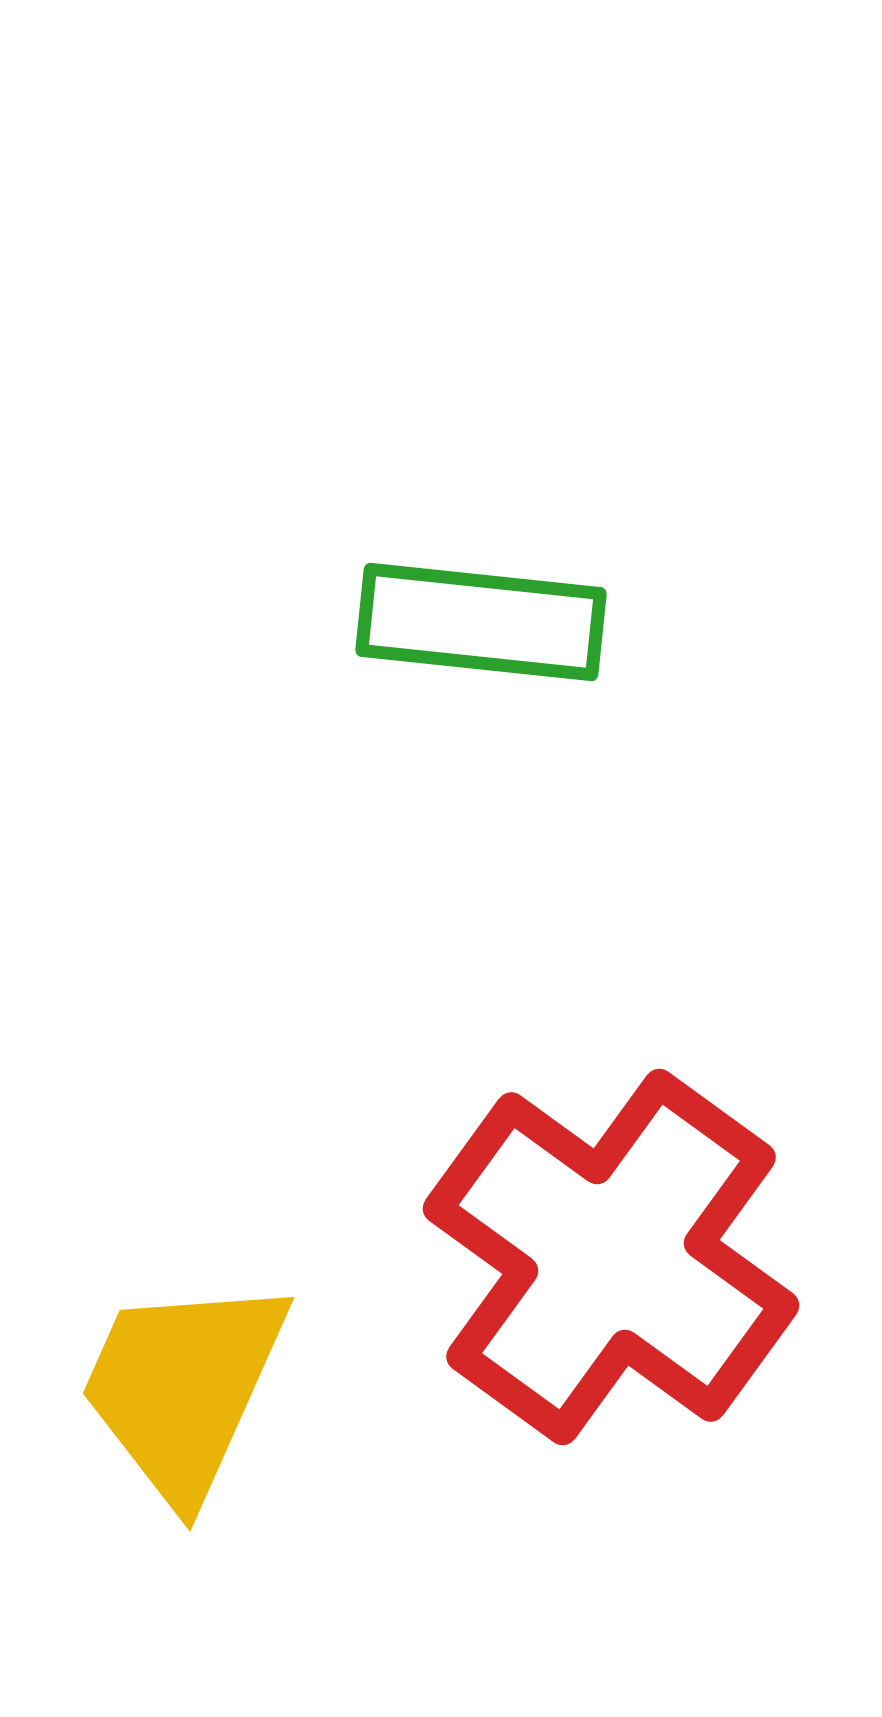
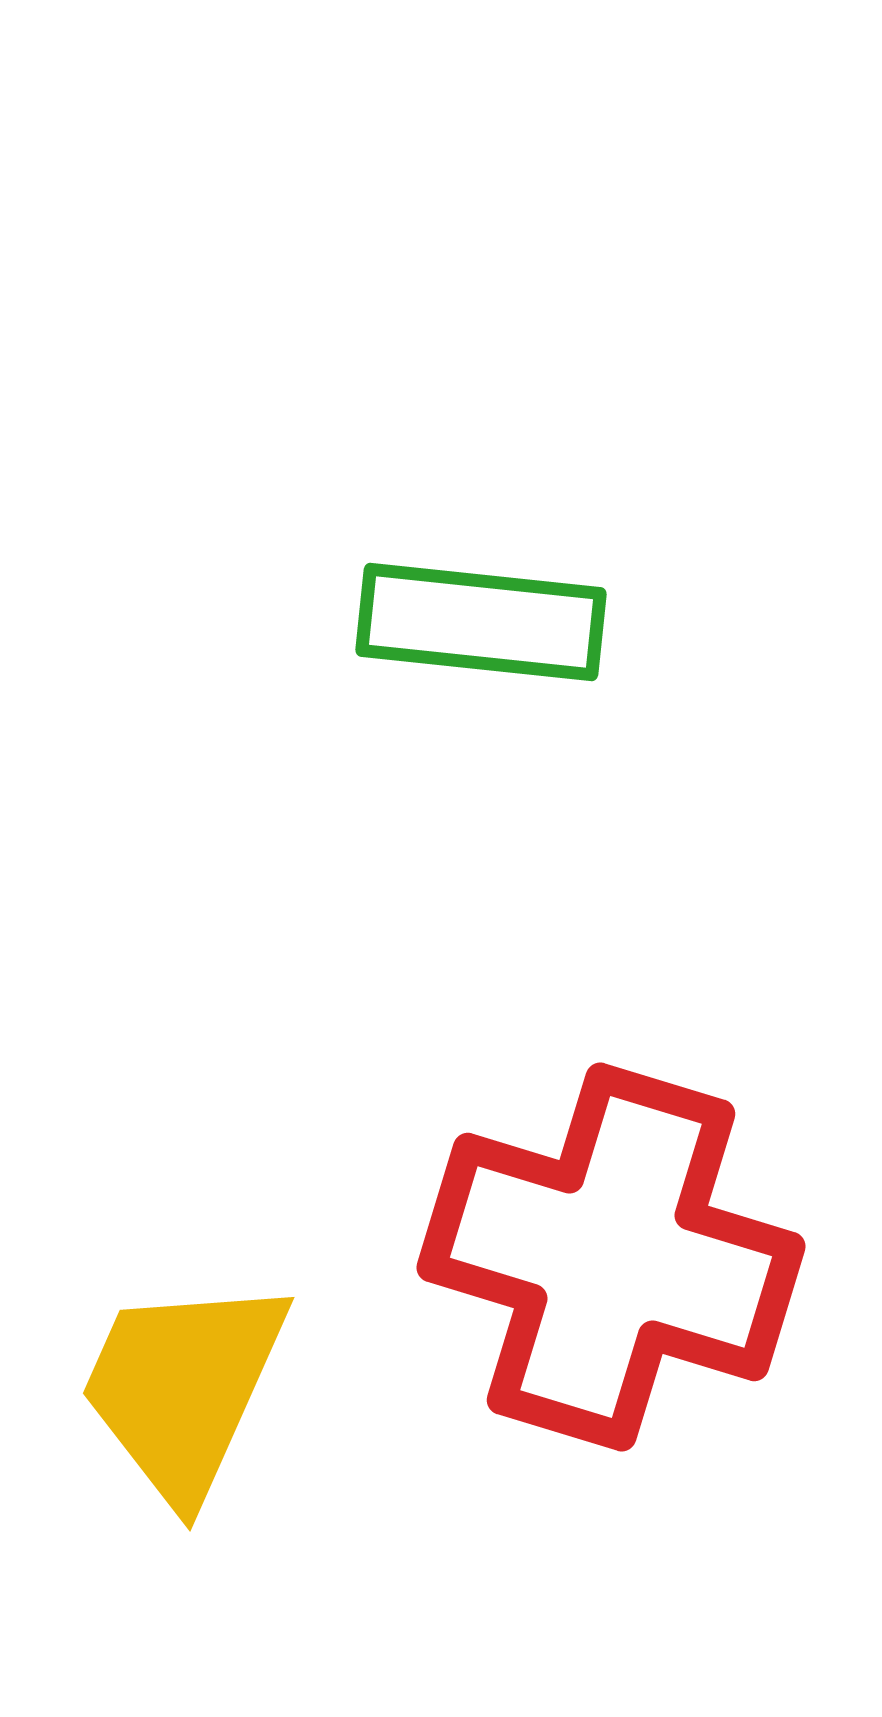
red cross: rotated 19 degrees counterclockwise
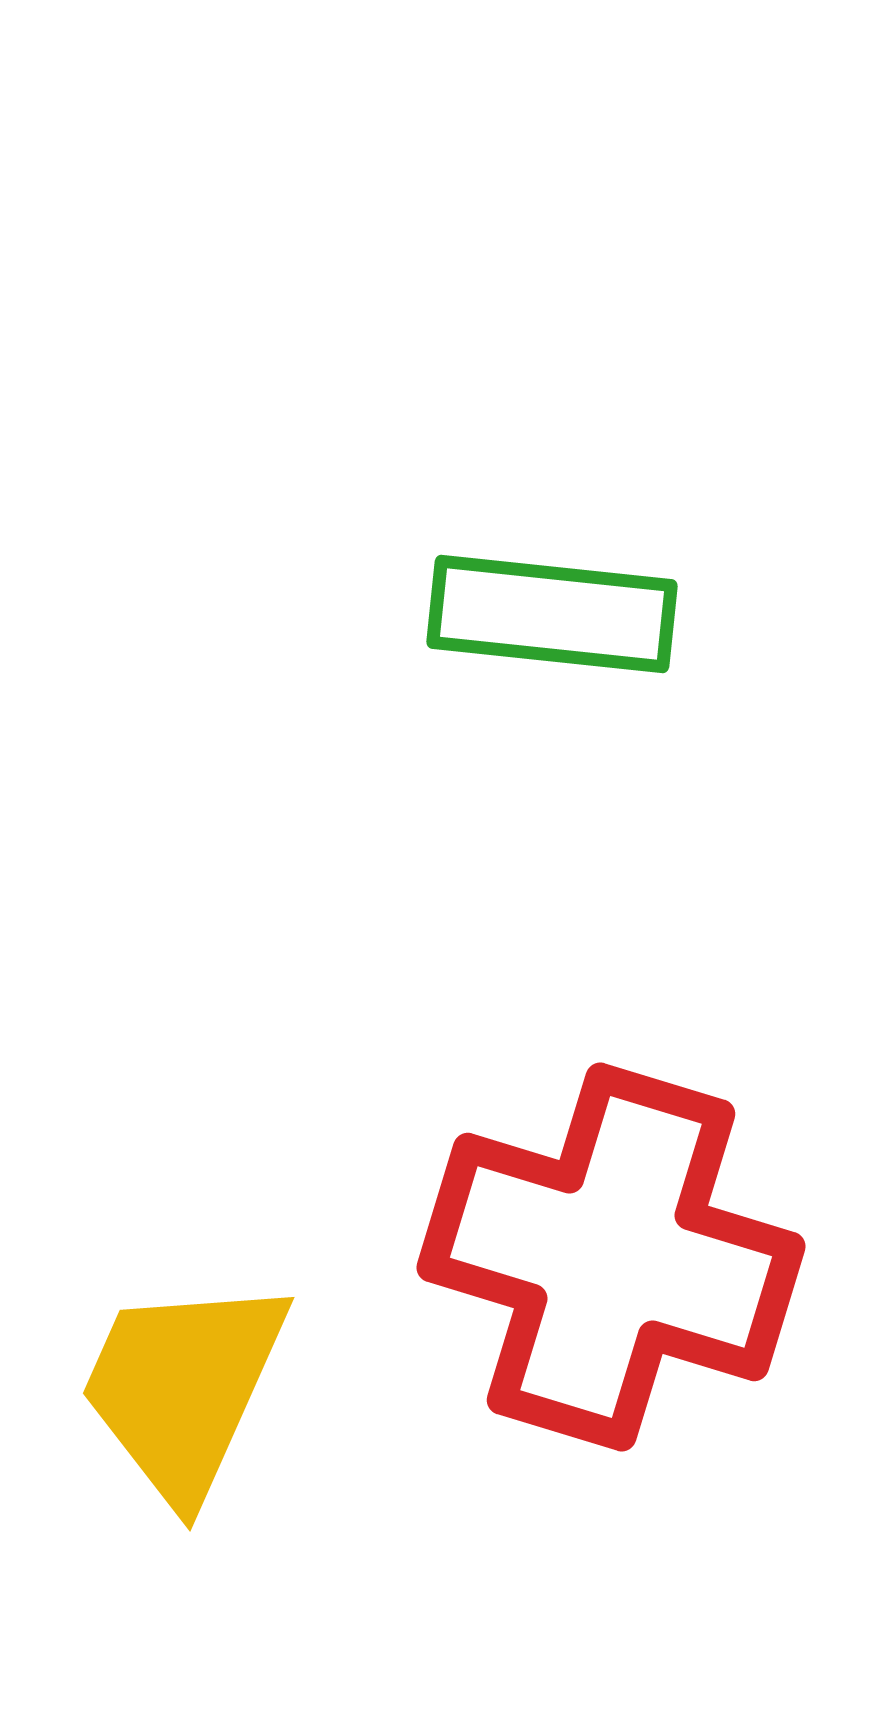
green rectangle: moved 71 px right, 8 px up
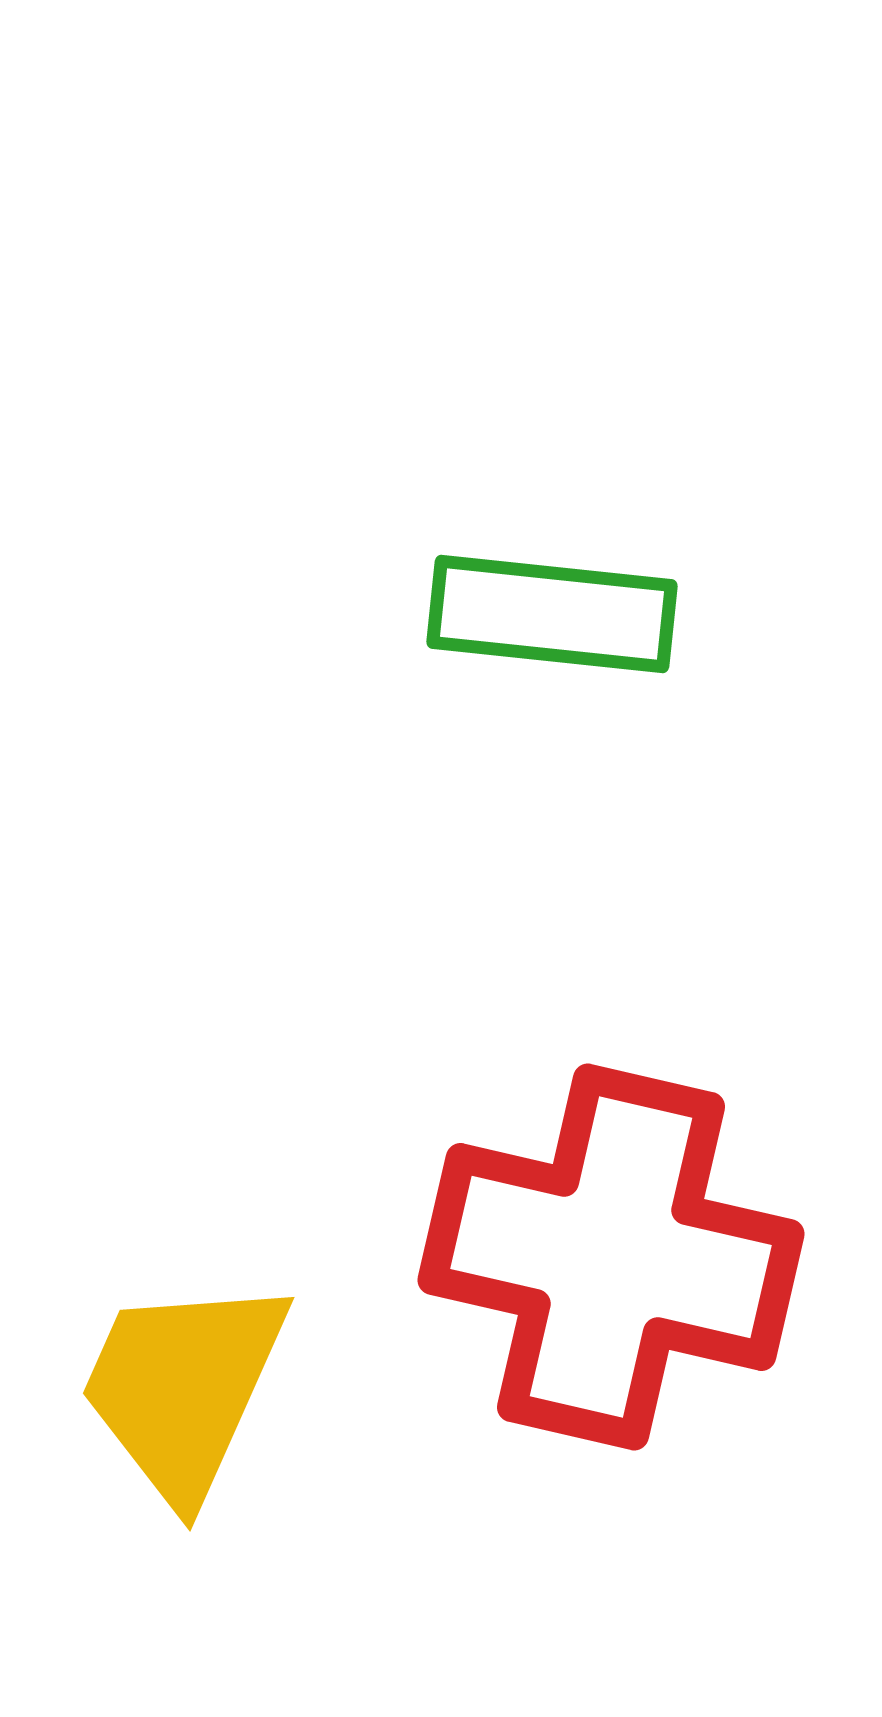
red cross: rotated 4 degrees counterclockwise
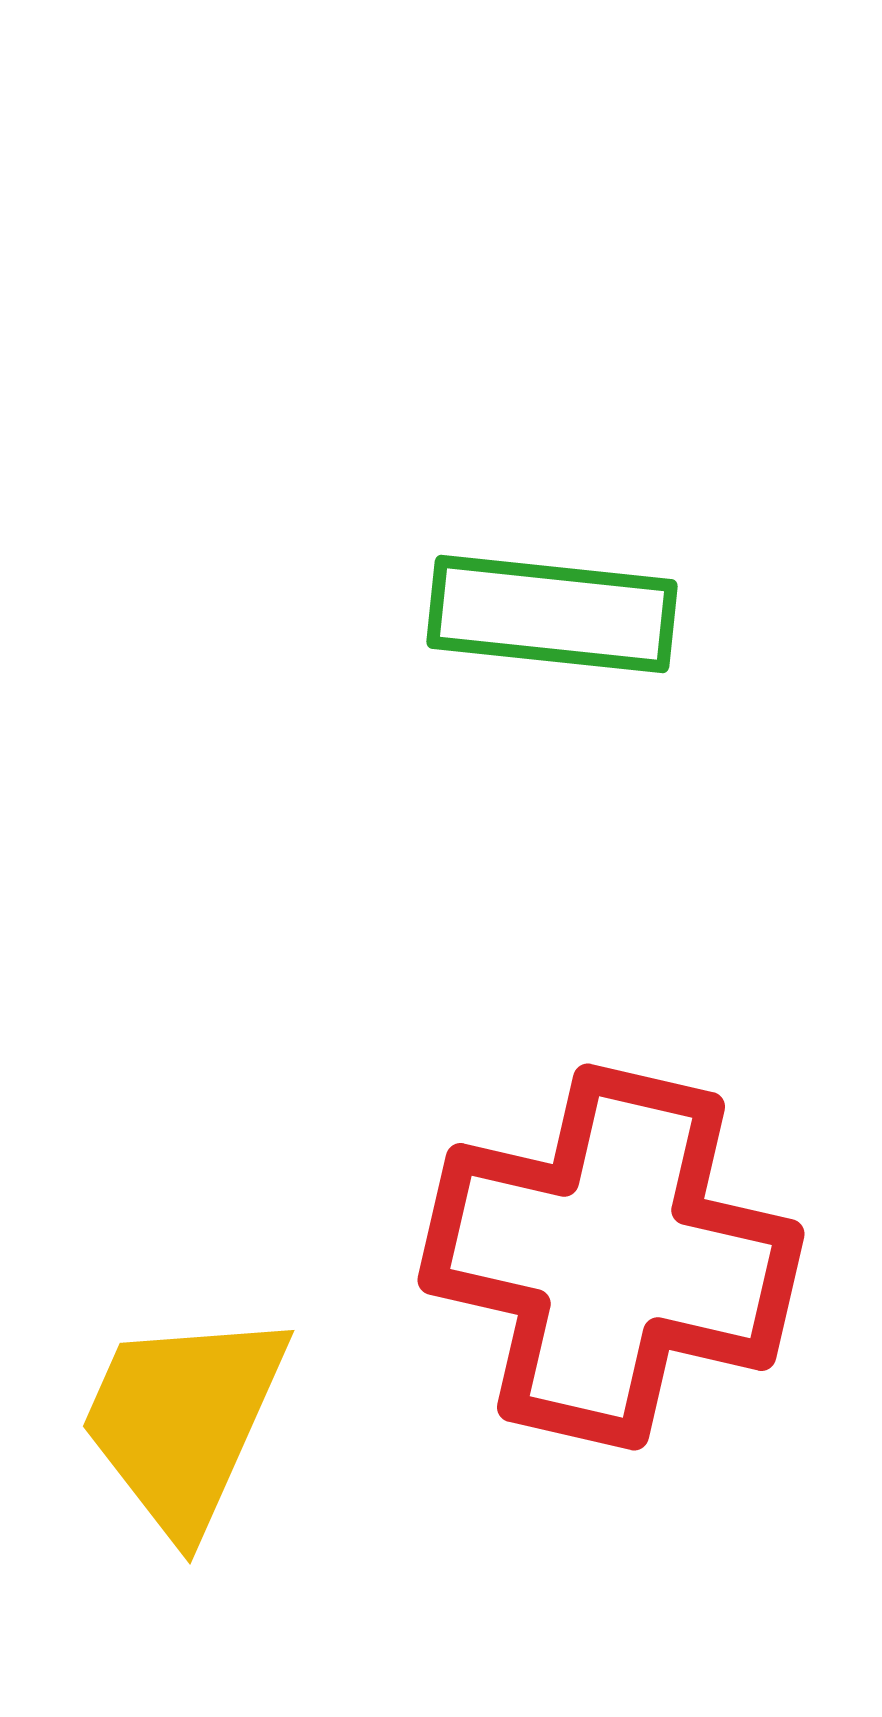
yellow trapezoid: moved 33 px down
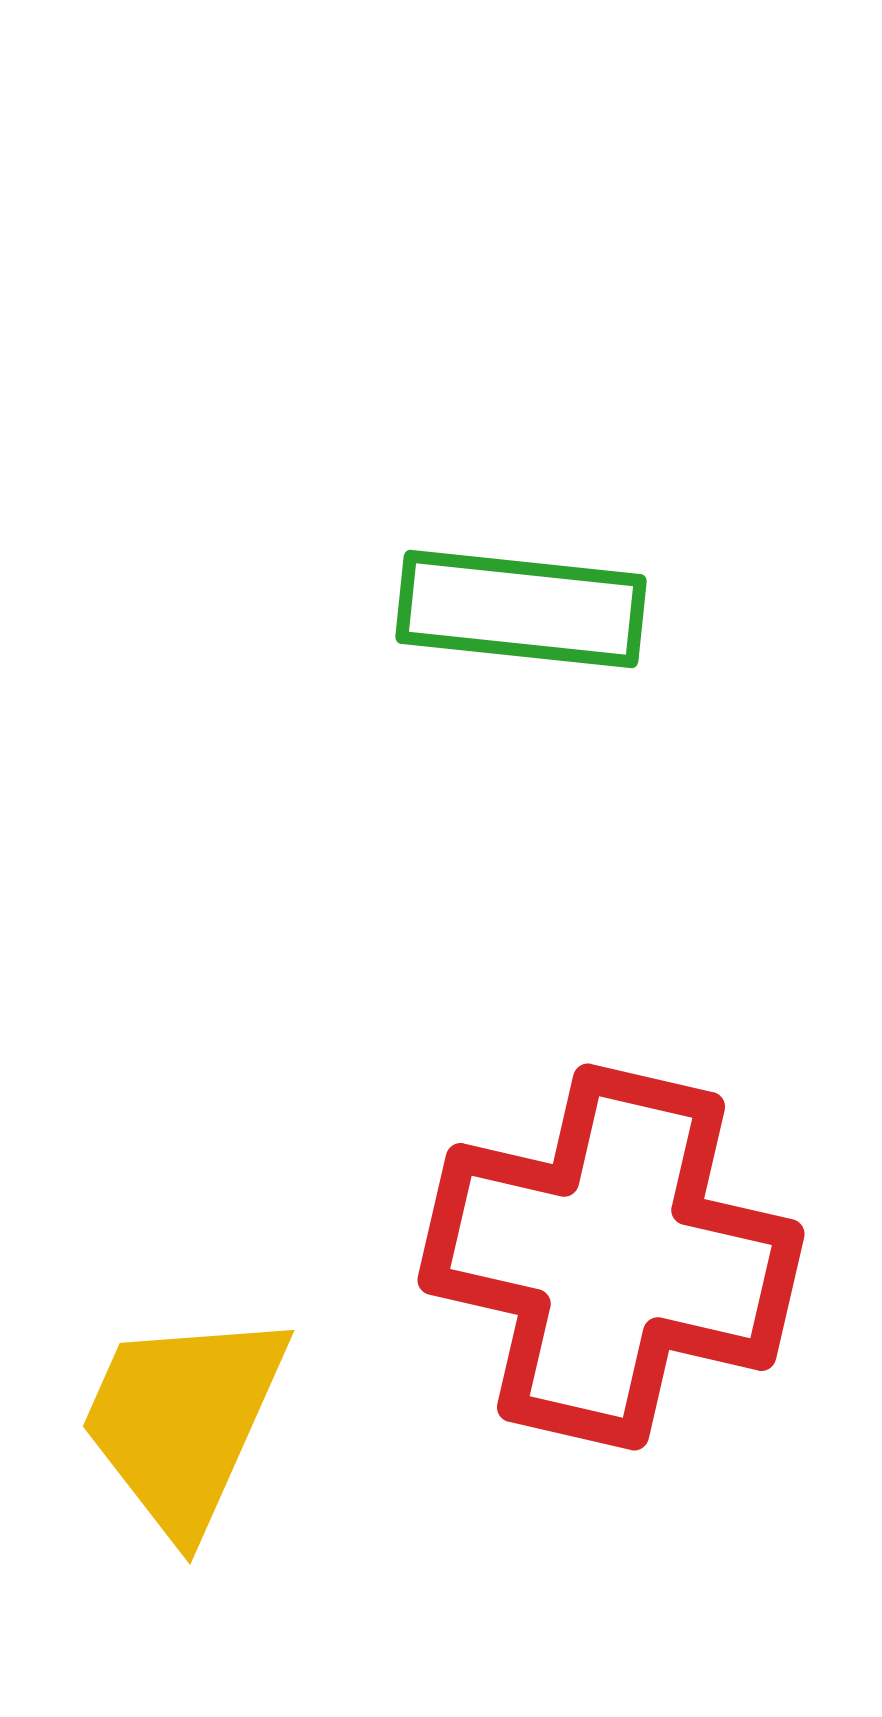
green rectangle: moved 31 px left, 5 px up
